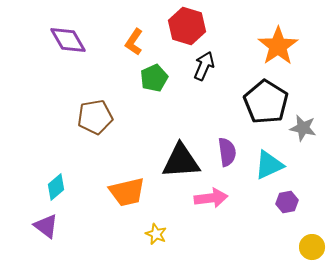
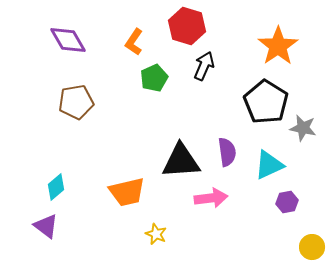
brown pentagon: moved 19 px left, 15 px up
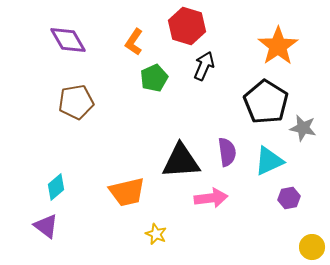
cyan triangle: moved 4 px up
purple hexagon: moved 2 px right, 4 px up
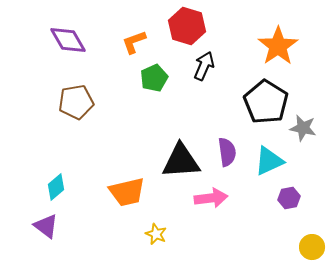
orange L-shape: rotated 36 degrees clockwise
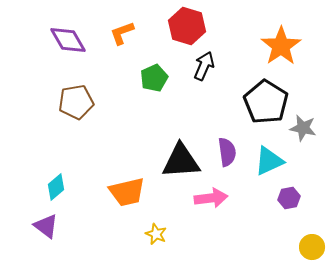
orange L-shape: moved 12 px left, 9 px up
orange star: moved 3 px right
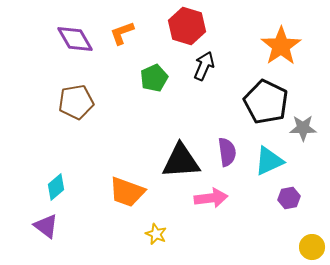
purple diamond: moved 7 px right, 1 px up
black pentagon: rotated 6 degrees counterclockwise
gray star: rotated 12 degrees counterclockwise
orange trapezoid: rotated 33 degrees clockwise
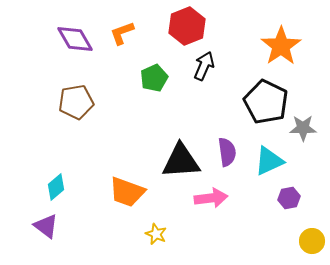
red hexagon: rotated 21 degrees clockwise
yellow circle: moved 6 px up
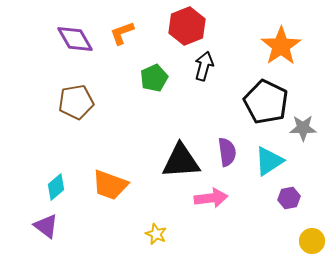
black arrow: rotated 8 degrees counterclockwise
cyan triangle: rotated 8 degrees counterclockwise
orange trapezoid: moved 17 px left, 7 px up
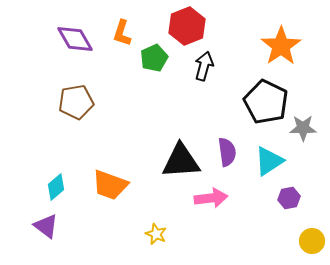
orange L-shape: rotated 52 degrees counterclockwise
green pentagon: moved 20 px up
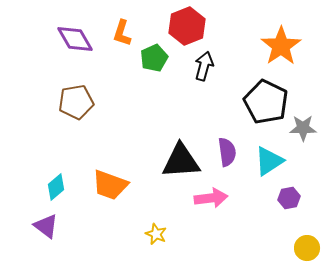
yellow circle: moved 5 px left, 7 px down
